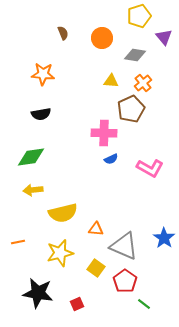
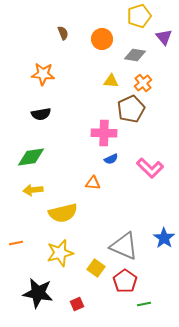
orange circle: moved 1 px down
pink L-shape: rotated 16 degrees clockwise
orange triangle: moved 3 px left, 46 px up
orange line: moved 2 px left, 1 px down
green line: rotated 48 degrees counterclockwise
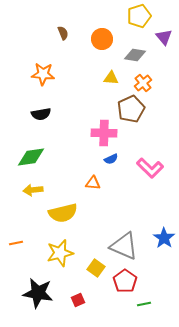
yellow triangle: moved 3 px up
red square: moved 1 px right, 4 px up
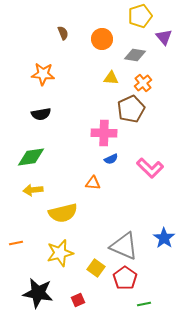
yellow pentagon: moved 1 px right
red pentagon: moved 3 px up
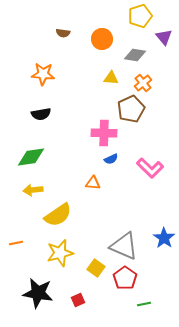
brown semicircle: rotated 120 degrees clockwise
yellow semicircle: moved 5 px left, 2 px down; rotated 20 degrees counterclockwise
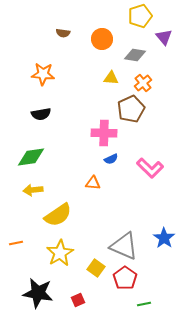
yellow star: rotated 16 degrees counterclockwise
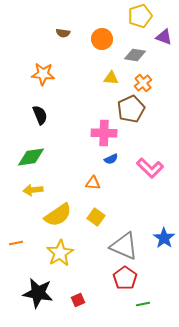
purple triangle: rotated 30 degrees counterclockwise
black semicircle: moved 1 px left, 1 px down; rotated 102 degrees counterclockwise
yellow square: moved 51 px up
green line: moved 1 px left
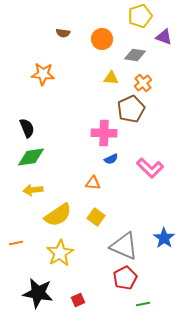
black semicircle: moved 13 px left, 13 px down
red pentagon: rotated 10 degrees clockwise
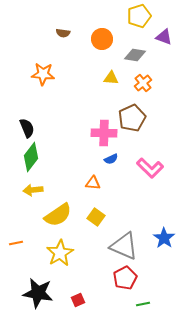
yellow pentagon: moved 1 px left
brown pentagon: moved 1 px right, 9 px down
green diamond: rotated 44 degrees counterclockwise
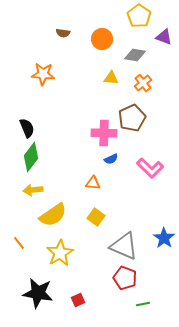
yellow pentagon: rotated 20 degrees counterclockwise
yellow semicircle: moved 5 px left
orange line: moved 3 px right; rotated 64 degrees clockwise
red pentagon: rotated 25 degrees counterclockwise
